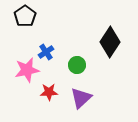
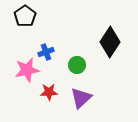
blue cross: rotated 14 degrees clockwise
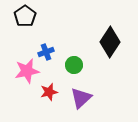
green circle: moved 3 px left
pink star: moved 1 px down
red star: rotated 12 degrees counterclockwise
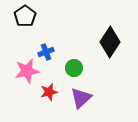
green circle: moved 3 px down
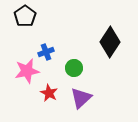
red star: moved 1 px down; rotated 30 degrees counterclockwise
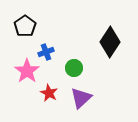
black pentagon: moved 10 px down
pink star: rotated 25 degrees counterclockwise
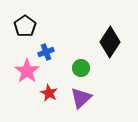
green circle: moved 7 px right
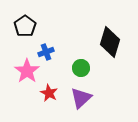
black diamond: rotated 16 degrees counterclockwise
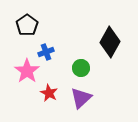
black pentagon: moved 2 px right, 1 px up
black diamond: rotated 12 degrees clockwise
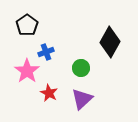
purple triangle: moved 1 px right, 1 px down
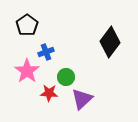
black diamond: rotated 8 degrees clockwise
green circle: moved 15 px left, 9 px down
red star: rotated 24 degrees counterclockwise
